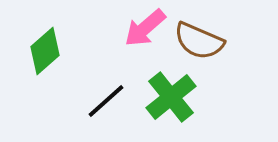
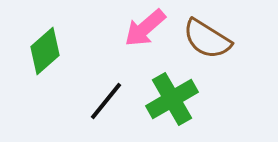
brown semicircle: moved 8 px right, 2 px up; rotated 9 degrees clockwise
green cross: moved 1 px right, 2 px down; rotated 9 degrees clockwise
black line: rotated 9 degrees counterclockwise
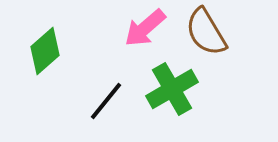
brown semicircle: moved 1 px left, 7 px up; rotated 27 degrees clockwise
green cross: moved 10 px up
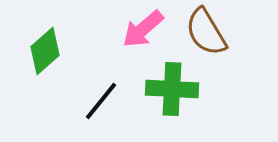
pink arrow: moved 2 px left, 1 px down
green cross: rotated 33 degrees clockwise
black line: moved 5 px left
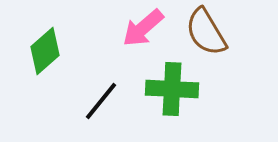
pink arrow: moved 1 px up
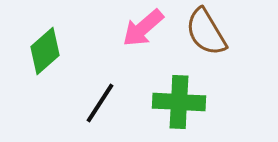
green cross: moved 7 px right, 13 px down
black line: moved 1 px left, 2 px down; rotated 6 degrees counterclockwise
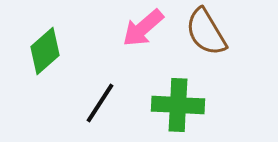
green cross: moved 1 px left, 3 px down
